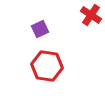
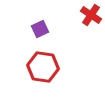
red hexagon: moved 4 px left, 1 px down
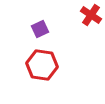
red hexagon: moved 1 px left, 2 px up
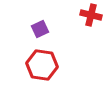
red cross: rotated 20 degrees counterclockwise
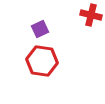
red hexagon: moved 4 px up
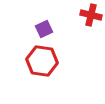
purple square: moved 4 px right
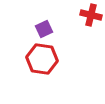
red hexagon: moved 2 px up
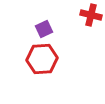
red hexagon: rotated 12 degrees counterclockwise
